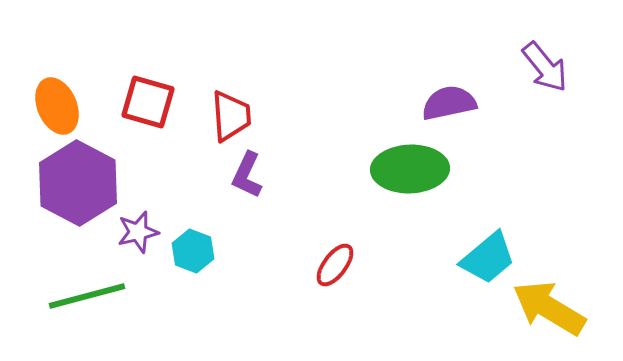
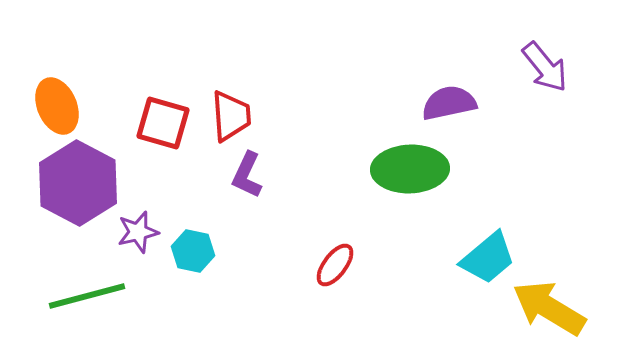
red square: moved 15 px right, 21 px down
cyan hexagon: rotated 9 degrees counterclockwise
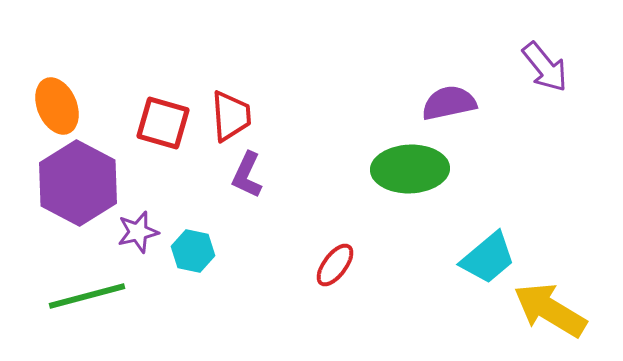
yellow arrow: moved 1 px right, 2 px down
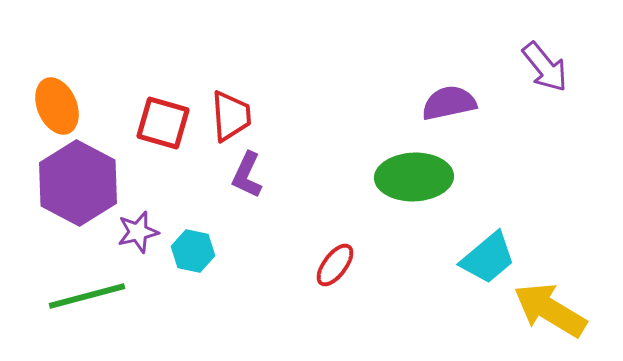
green ellipse: moved 4 px right, 8 px down
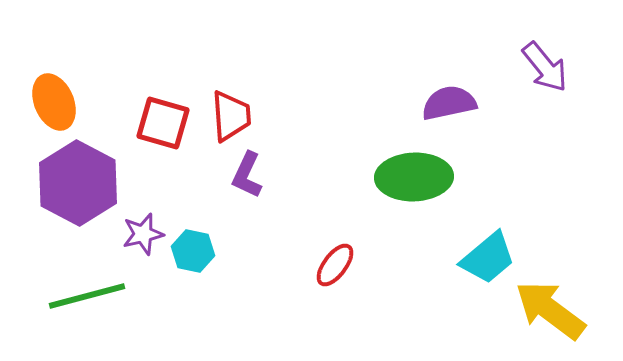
orange ellipse: moved 3 px left, 4 px up
purple star: moved 5 px right, 2 px down
yellow arrow: rotated 6 degrees clockwise
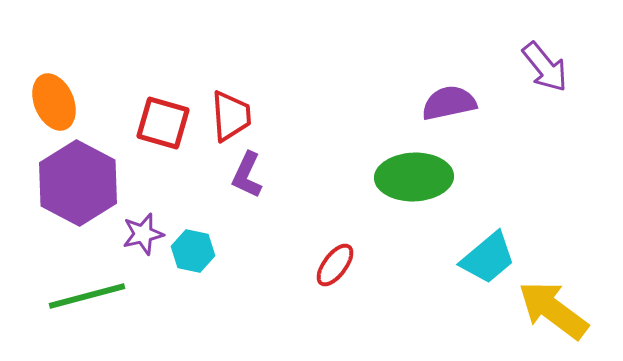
yellow arrow: moved 3 px right
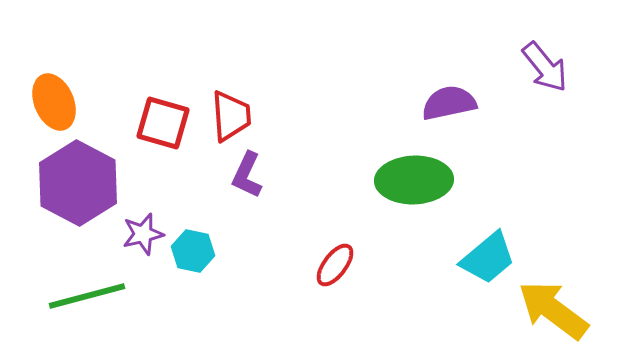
green ellipse: moved 3 px down
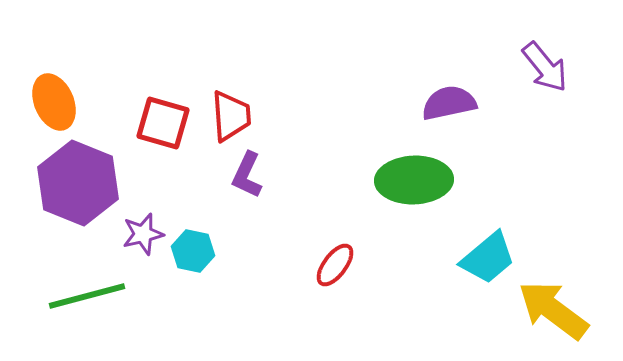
purple hexagon: rotated 6 degrees counterclockwise
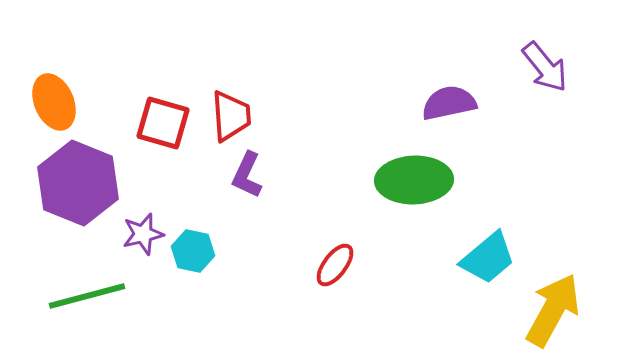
yellow arrow: rotated 82 degrees clockwise
